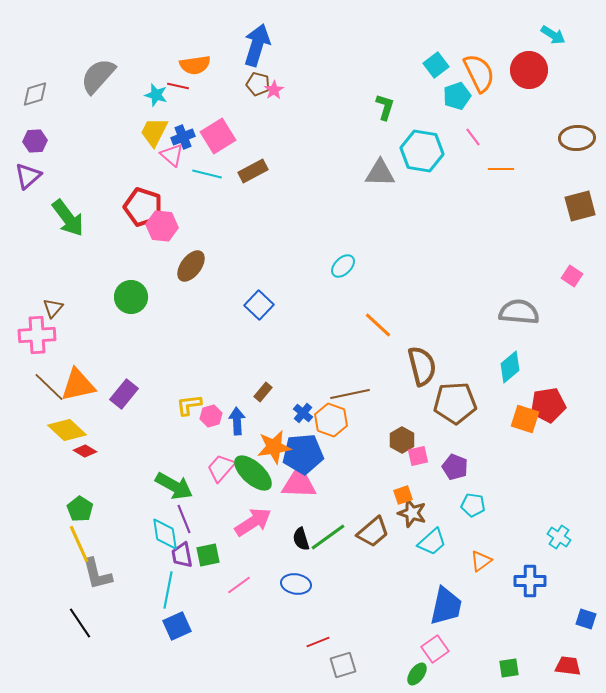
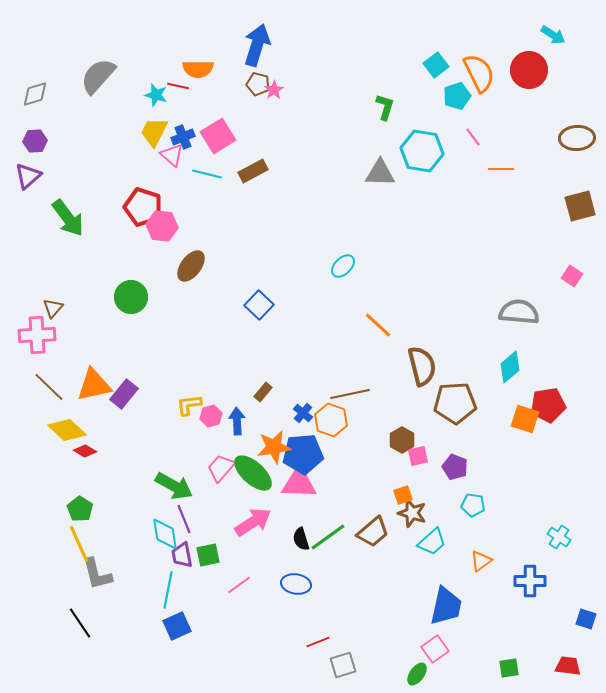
orange semicircle at (195, 65): moved 3 px right, 4 px down; rotated 8 degrees clockwise
orange triangle at (78, 385): moved 16 px right
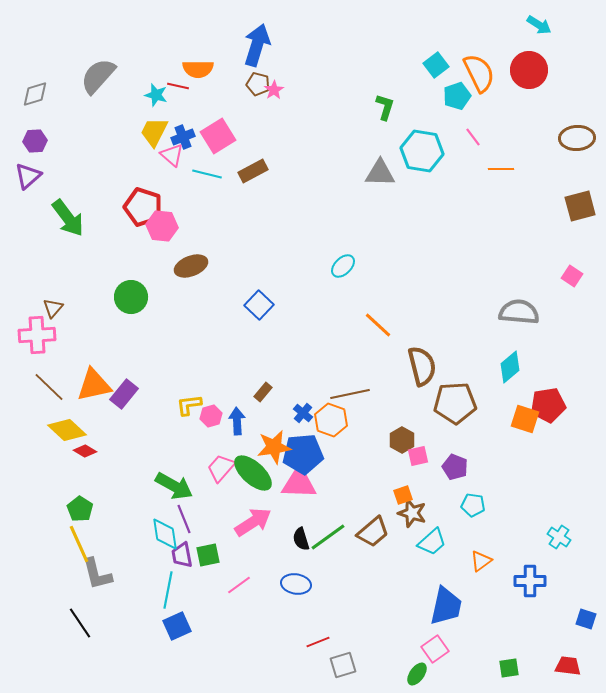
cyan arrow at (553, 35): moved 14 px left, 10 px up
brown ellipse at (191, 266): rotated 32 degrees clockwise
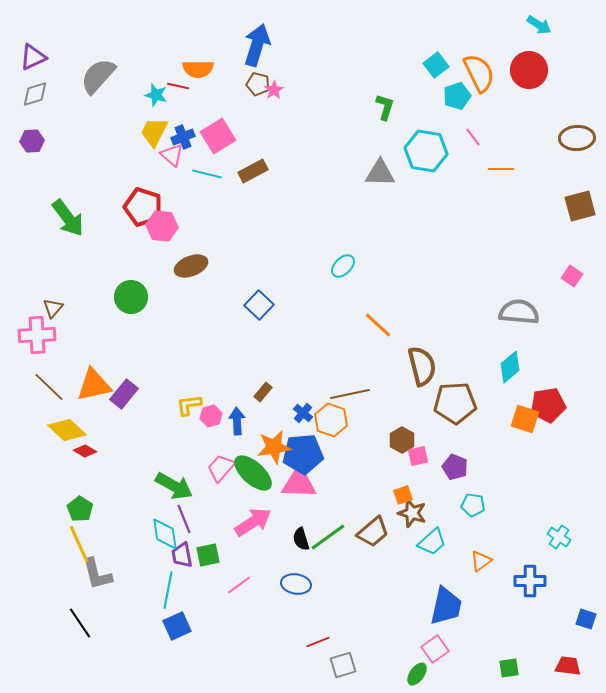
purple hexagon at (35, 141): moved 3 px left
cyan hexagon at (422, 151): moved 4 px right
purple triangle at (28, 176): moved 5 px right, 119 px up; rotated 16 degrees clockwise
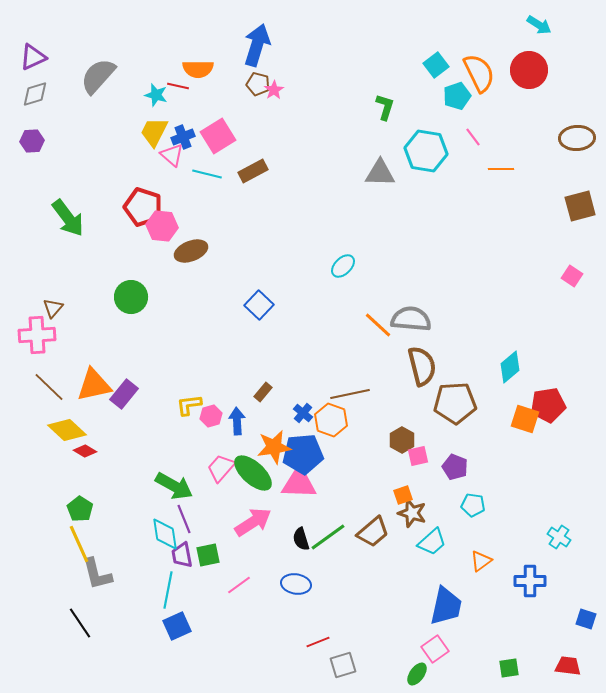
brown ellipse at (191, 266): moved 15 px up
gray semicircle at (519, 312): moved 108 px left, 7 px down
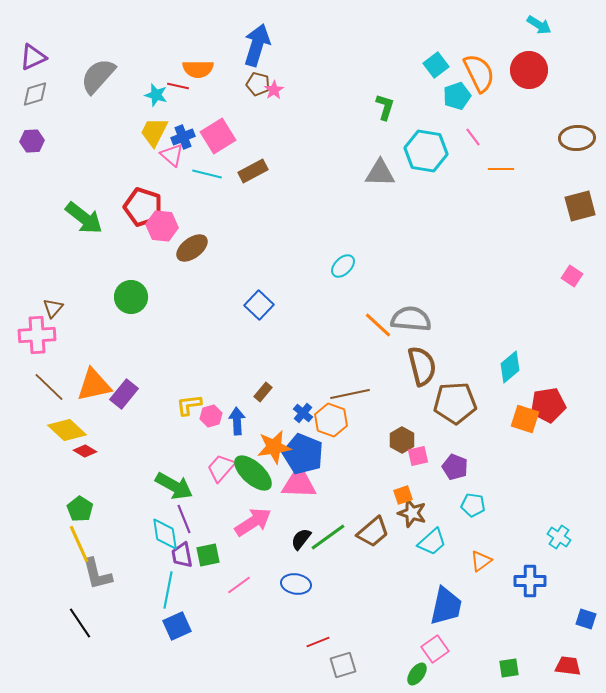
green arrow at (68, 218): moved 16 px right; rotated 15 degrees counterclockwise
brown ellipse at (191, 251): moved 1 px right, 3 px up; rotated 16 degrees counterclockwise
blue pentagon at (303, 454): rotated 27 degrees clockwise
black semicircle at (301, 539): rotated 55 degrees clockwise
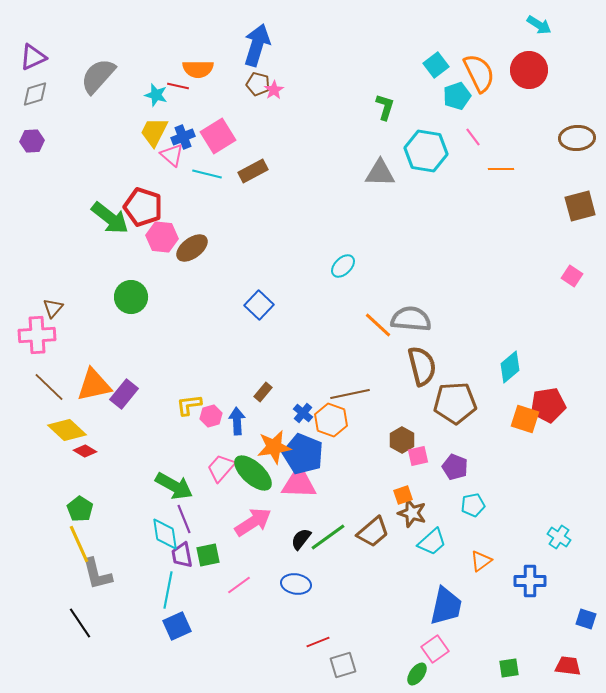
green arrow at (84, 218): moved 26 px right
pink hexagon at (162, 226): moved 11 px down
cyan pentagon at (473, 505): rotated 20 degrees counterclockwise
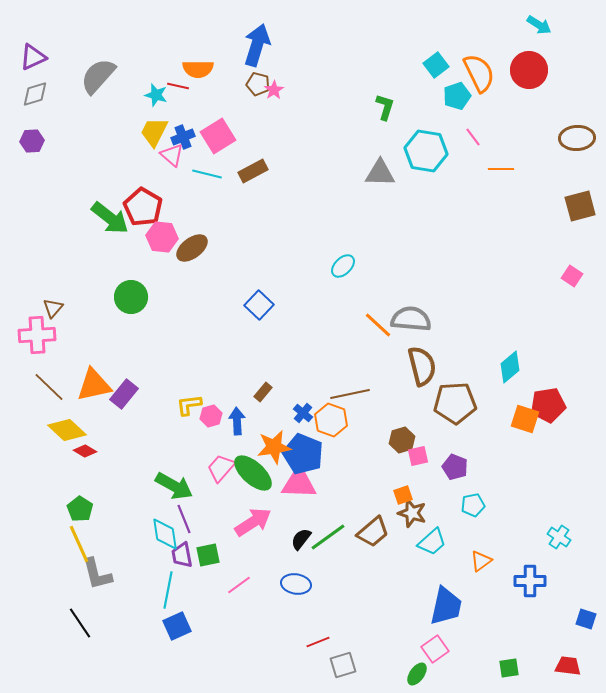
red pentagon at (143, 207): rotated 12 degrees clockwise
brown hexagon at (402, 440): rotated 15 degrees clockwise
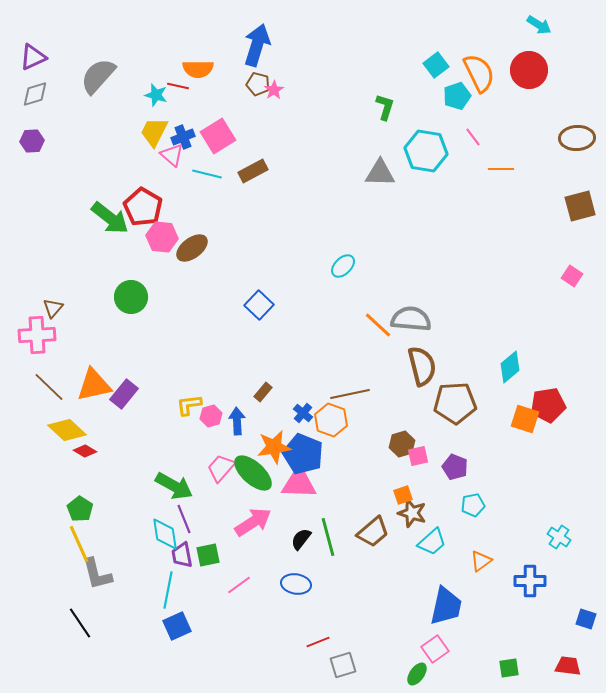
brown hexagon at (402, 440): moved 4 px down
green line at (328, 537): rotated 69 degrees counterclockwise
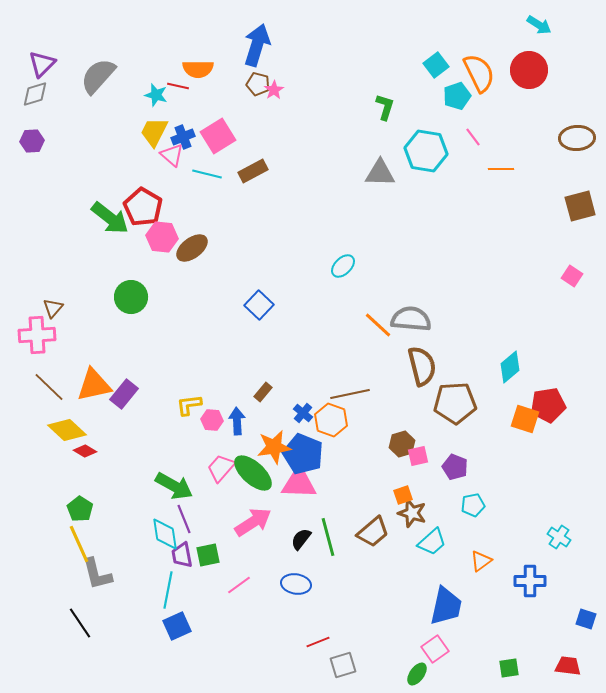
purple triangle at (33, 57): moved 9 px right, 7 px down; rotated 20 degrees counterclockwise
pink hexagon at (211, 416): moved 1 px right, 4 px down; rotated 20 degrees clockwise
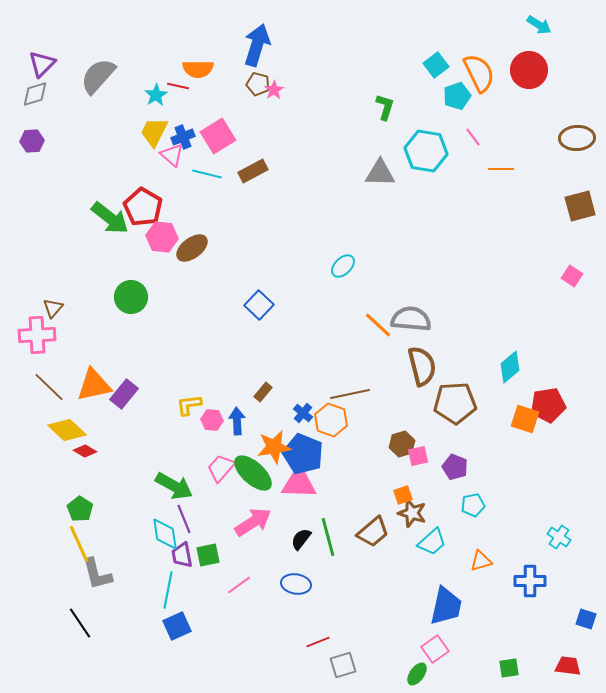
cyan star at (156, 95): rotated 25 degrees clockwise
orange triangle at (481, 561): rotated 20 degrees clockwise
